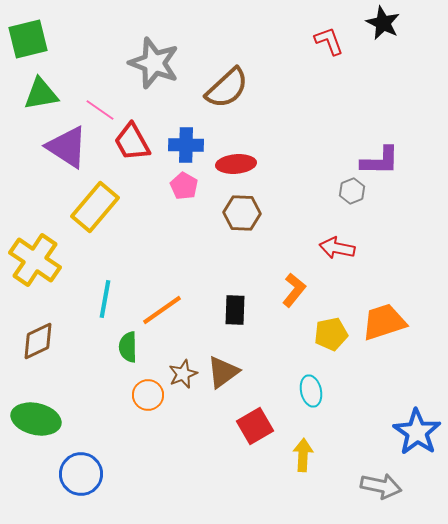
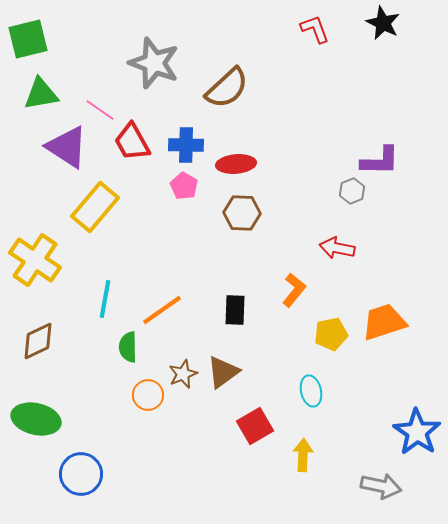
red L-shape: moved 14 px left, 12 px up
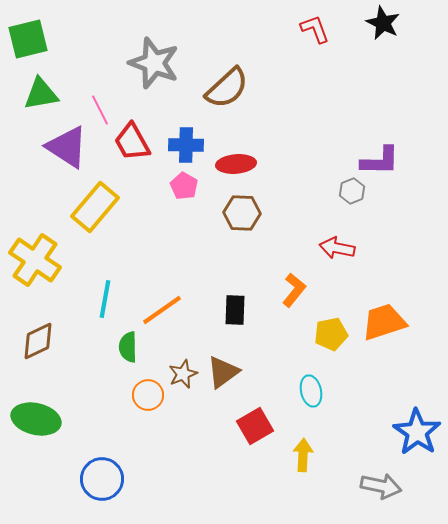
pink line: rotated 28 degrees clockwise
blue circle: moved 21 px right, 5 px down
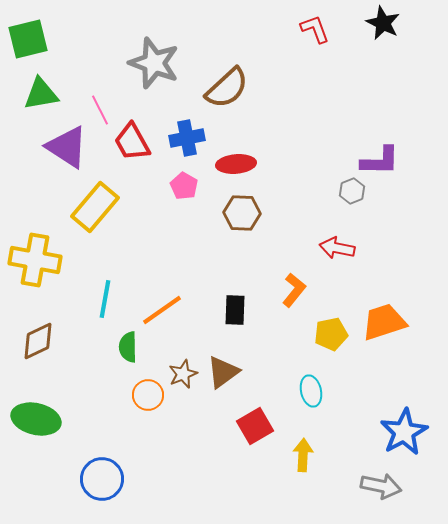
blue cross: moved 1 px right, 7 px up; rotated 12 degrees counterclockwise
yellow cross: rotated 24 degrees counterclockwise
blue star: moved 13 px left; rotated 9 degrees clockwise
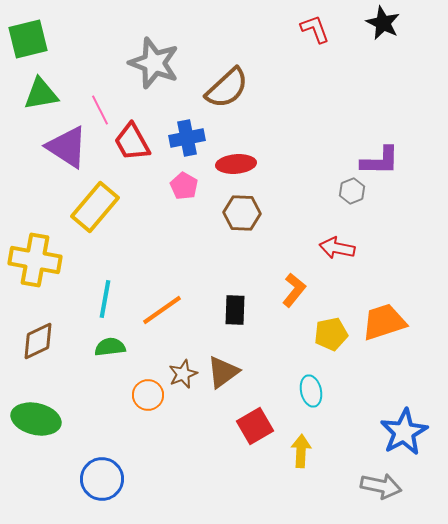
green semicircle: moved 18 px left; rotated 84 degrees clockwise
yellow arrow: moved 2 px left, 4 px up
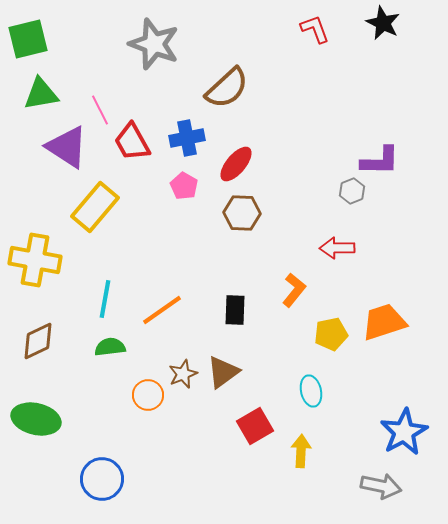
gray star: moved 19 px up
red ellipse: rotated 45 degrees counterclockwise
red arrow: rotated 12 degrees counterclockwise
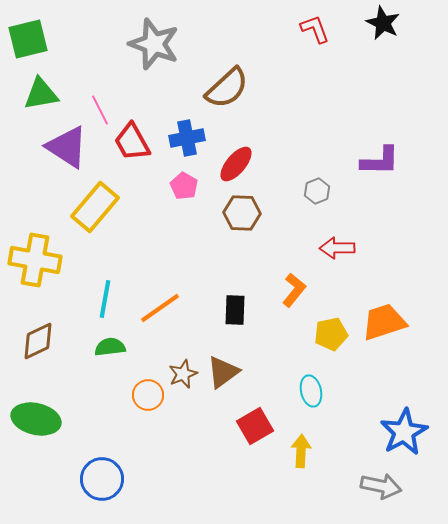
gray hexagon: moved 35 px left
orange line: moved 2 px left, 2 px up
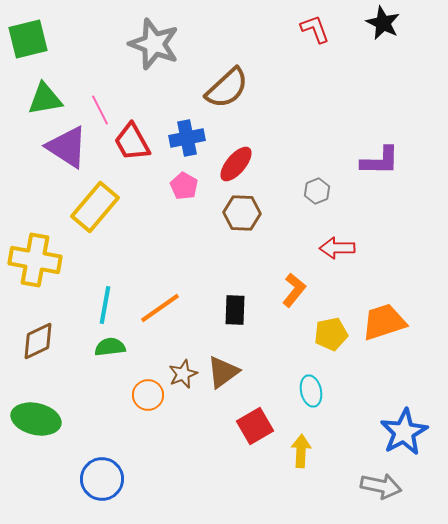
green triangle: moved 4 px right, 5 px down
cyan line: moved 6 px down
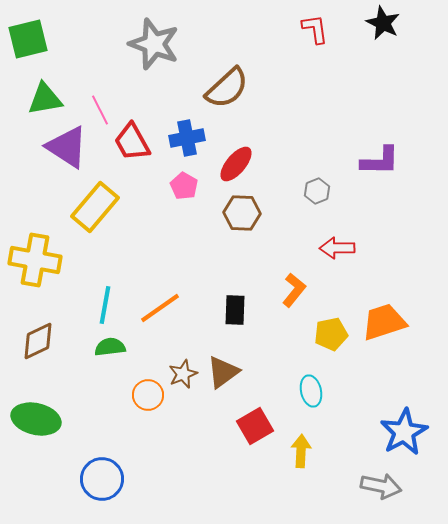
red L-shape: rotated 12 degrees clockwise
